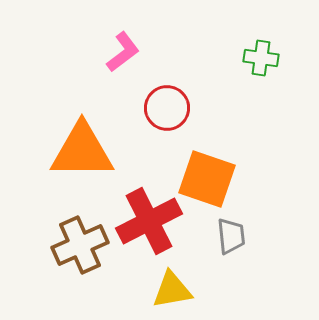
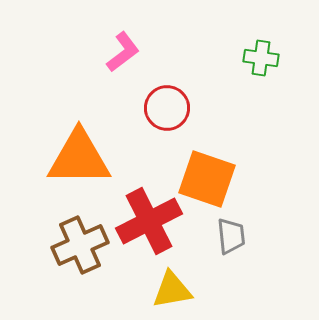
orange triangle: moved 3 px left, 7 px down
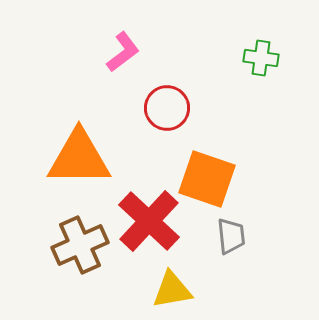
red cross: rotated 20 degrees counterclockwise
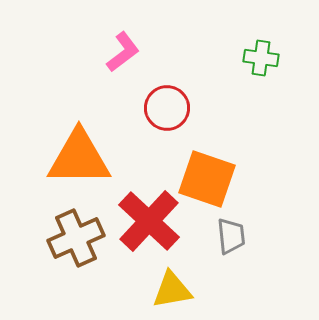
brown cross: moved 4 px left, 7 px up
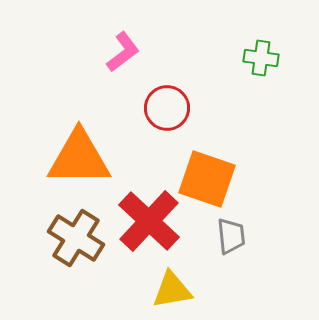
brown cross: rotated 34 degrees counterclockwise
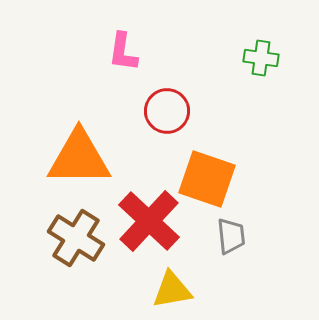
pink L-shape: rotated 135 degrees clockwise
red circle: moved 3 px down
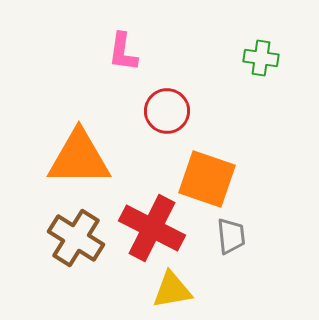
red cross: moved 3 px right, 7 px down; rotated 16 degrees counterclockwise
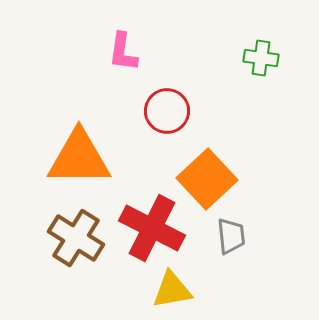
orange square: rotated 28 degrees clockwise
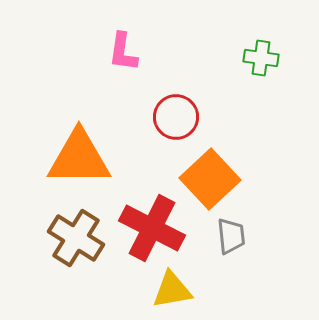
red circle: moved 9 px right, 6 px down
orange square: moved 3 px right
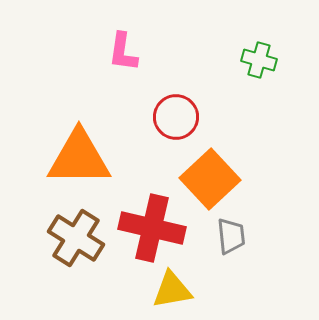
green cross: moved 2 px left, 2 px down; rotated 8 degrees clockwise
red cross: rotated 14 degrees counterclockwise
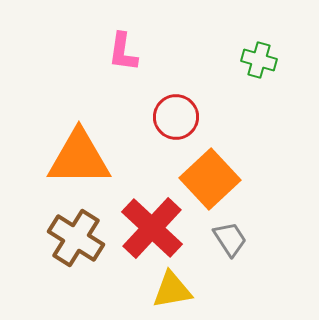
red cross: rotated 30 degrees clockwise
gray trapezoid: moved 1 px left, 3 px down; rotated 27 degrees counterclockwise
